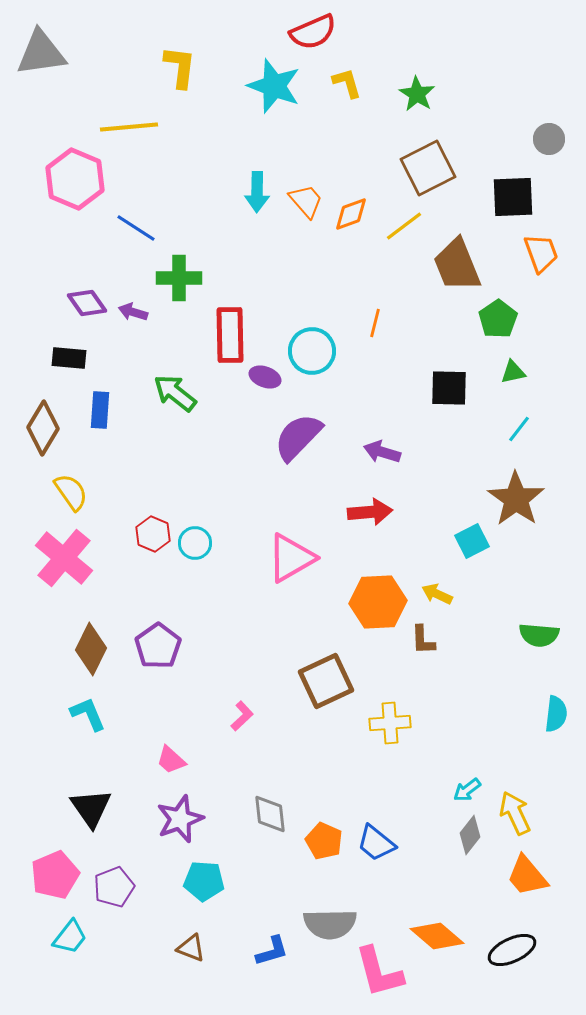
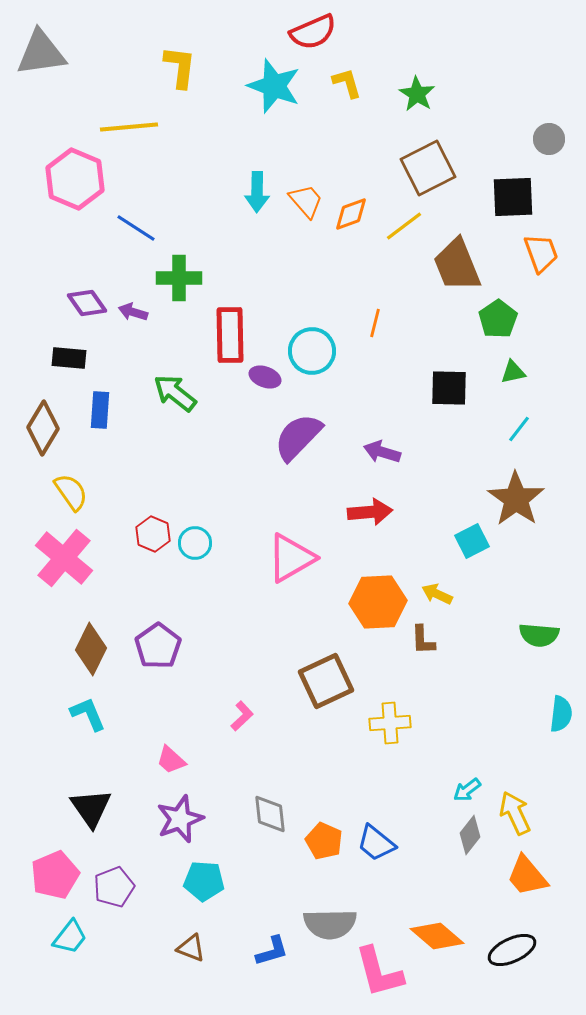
cyan semicircle at (556, 714): moved 5 px right
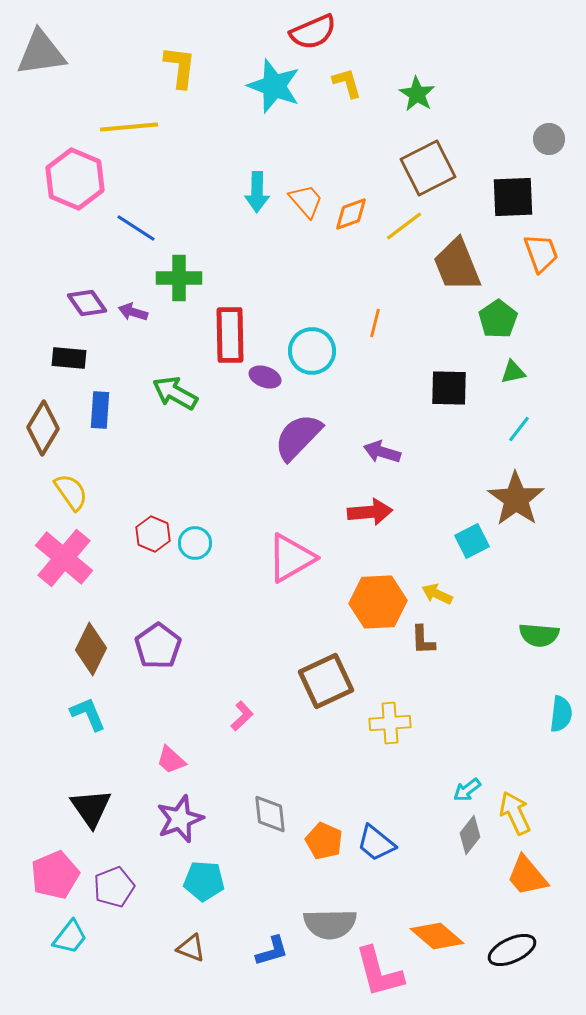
green arrow at (175, 393): rotated 9 degrees counterclockwise
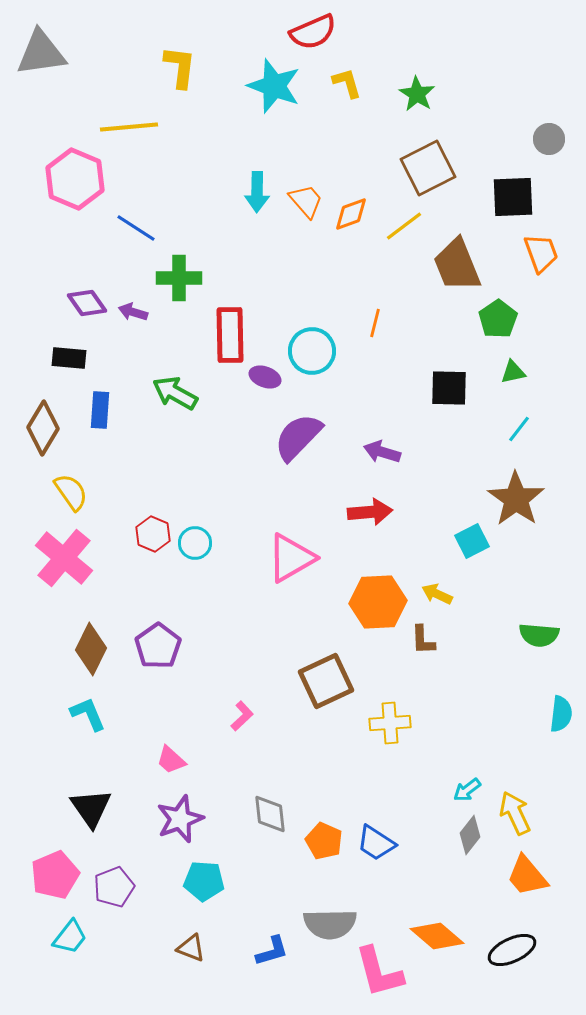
blue trapezoid at (376, 843): rotated 6 degrees counterclockwise
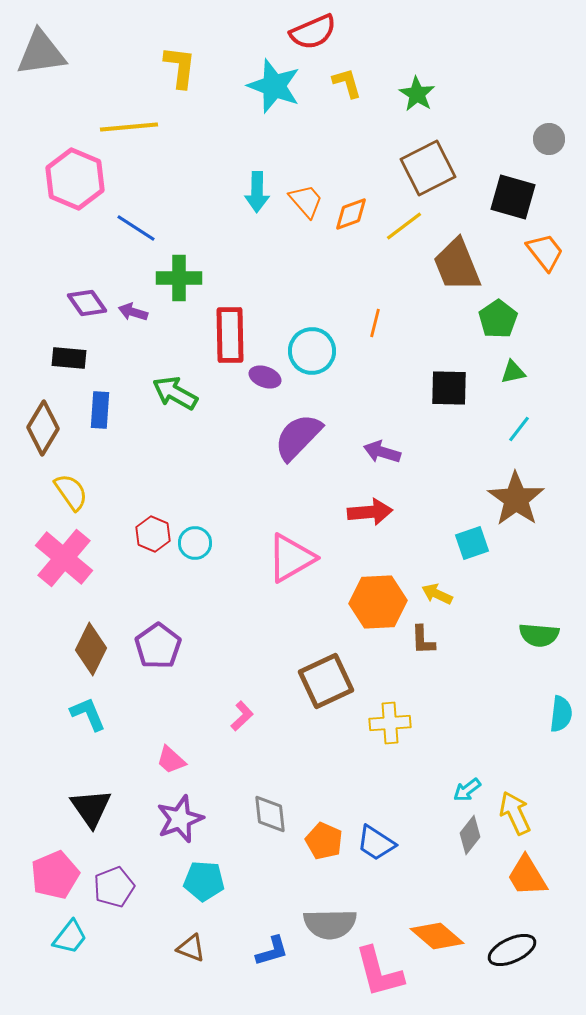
black square at (513, 197): rotated 18 degrees clockwise
orange trapezoid at (541, 253): moved 4 px right, 1 px up; rotated 18 degrees counterclockwise
cyan square at (472, 541): moved 2 px down; rotated 8 degrees clockwise
orange trapezoid at (527, 876): rotated 9 degrees clockwise
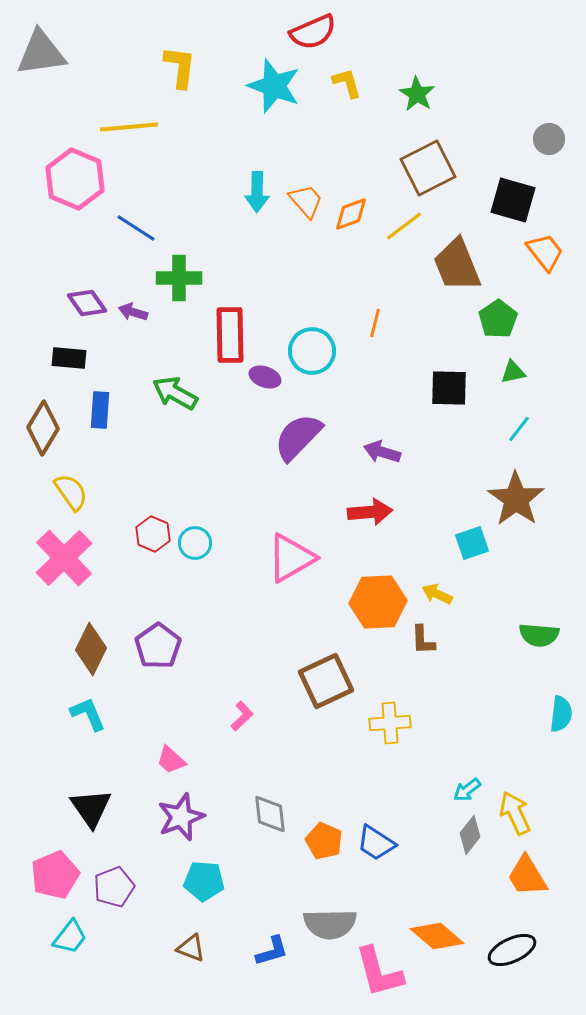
black square at (513, 197): moved 3 px down
pink cross at (64, 558): rotated 6 degrees clockwise
purple star at (180, 819): moved 1 px right, 2 px up
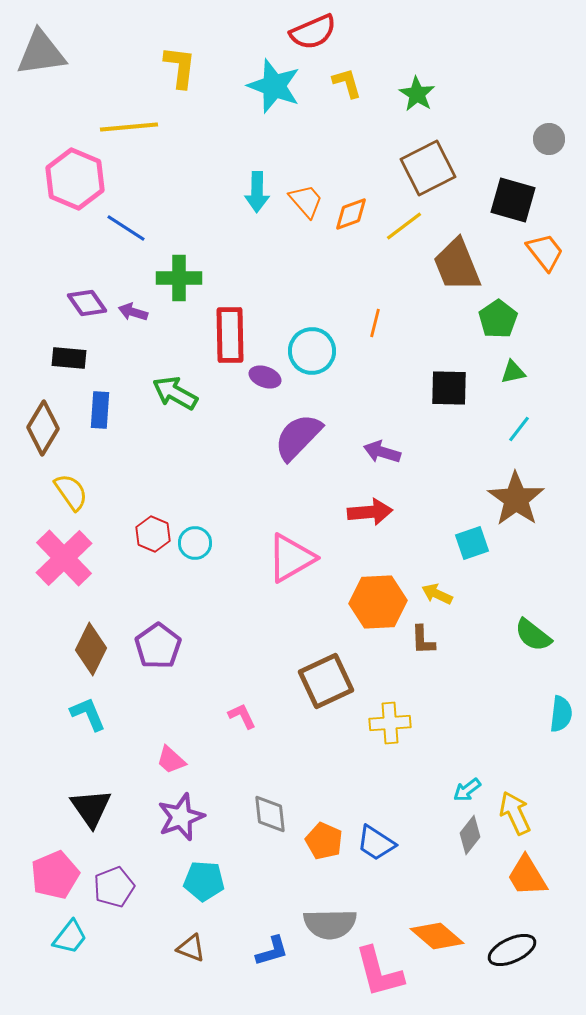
blue line at (136, 228): moved 10 px left
green semicircle at (539, 635): moved 6 px left; rotated 33 degrees clockwise
pink L-shape at (242, 716): rotated 72 degrees counterclockwise
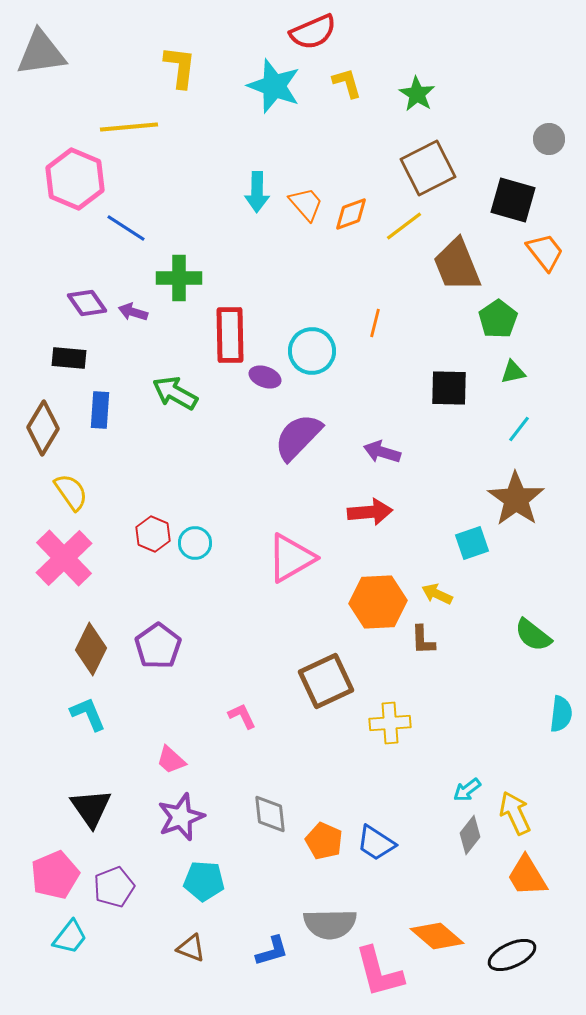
orange trapezoid at (306, 201): moved 3 px down
black ellipse at (512, 950): moved 5 px down
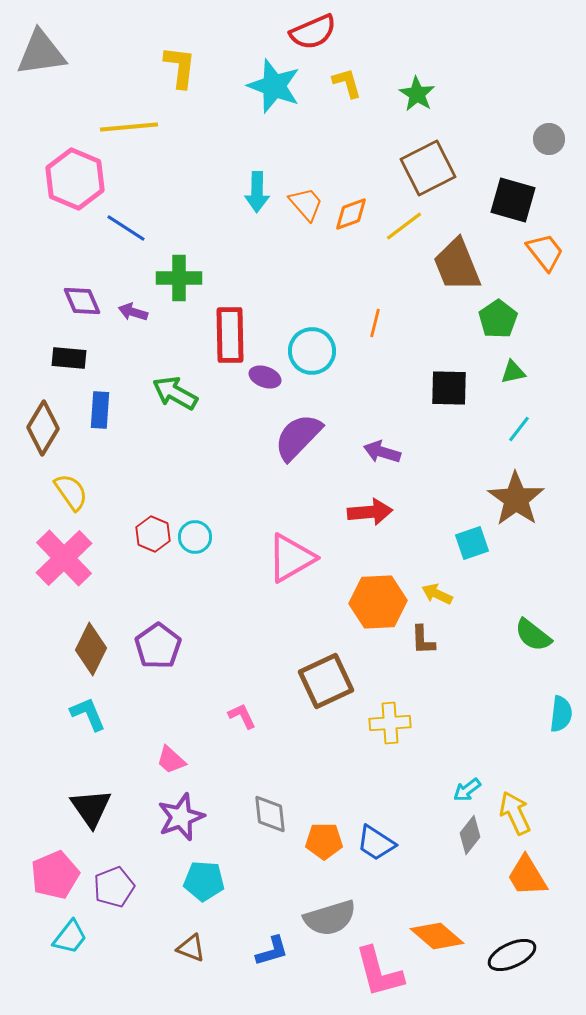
purple diamond at (87, 303): moved 5 px left, 2 px up; rotated 12 degrees clockwise
cyan circle at (195, 543): moved 6 px up
orange pentagon at (324, 841): rotated 24 degrees counterclockwise
gray semicircle at (330, 924): moved 6 px up; rotated 16 degrees counterclockwise
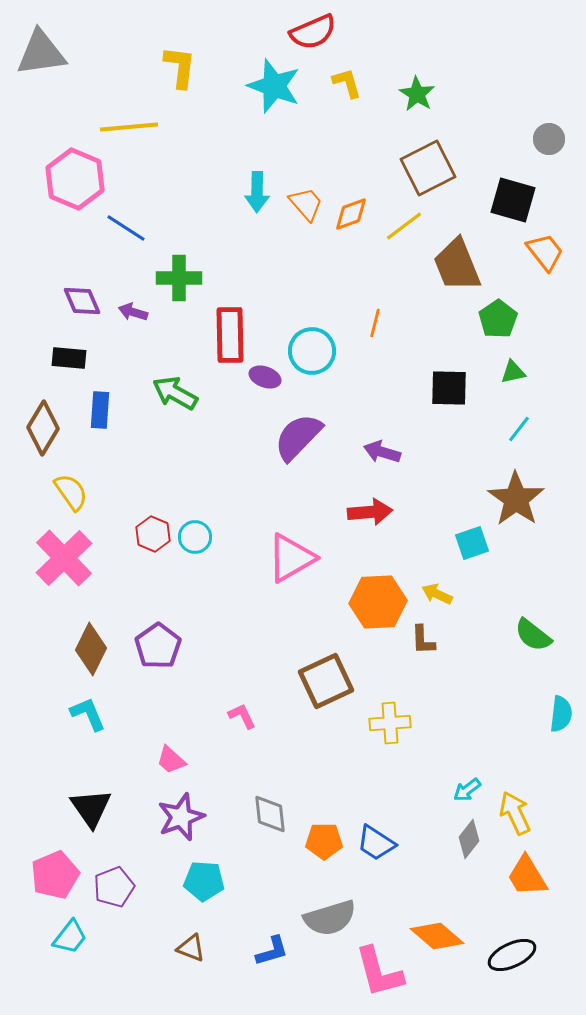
gray diamond at (470, 835): moved 1 px left, 4 px down
